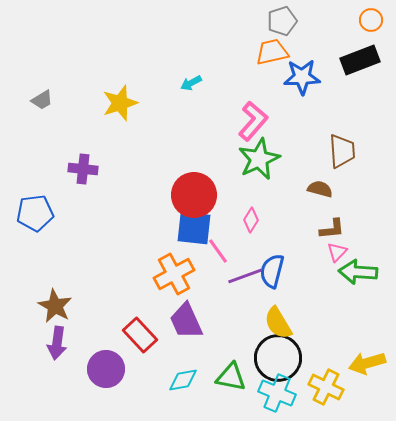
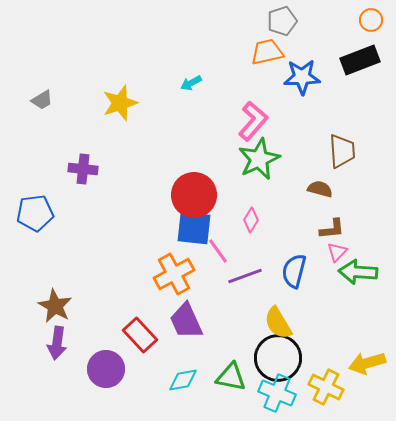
orange trapezoid: moved 5 px left
blue semicircle: moved 22 px right
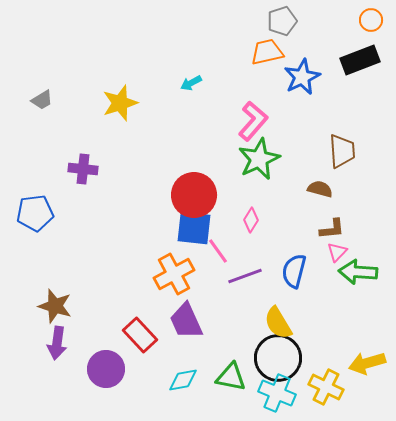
blue star: rotated 24 degrees counterclockwise
brown star: rotated 12 degrees counterclockwise
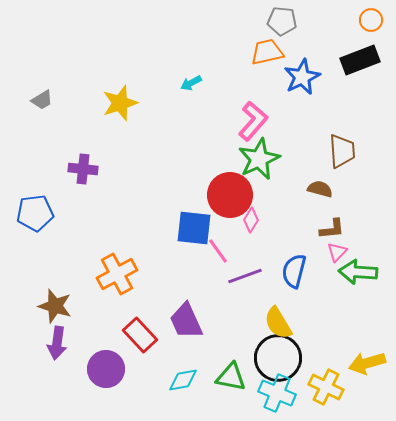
gray pentagon: rotated 24 degrees clockwise
red circle: moved 36 px right
orange cross: moved 57 px left
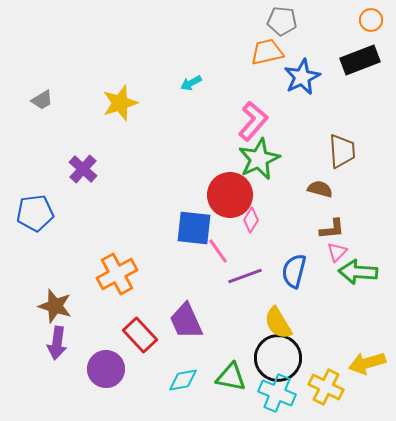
purple cross: rotated 36 degrees clockwise
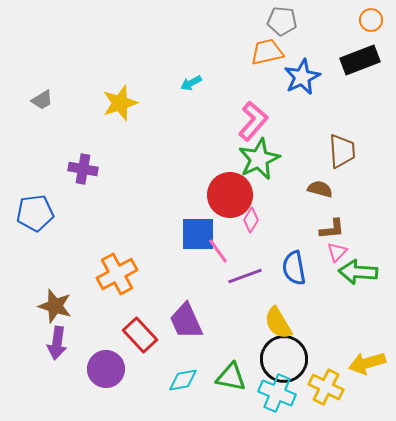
purple cross: rotated 32 degrees counterclockwise
blue square: moved 4 px right, 6 px down; rotated 6 degrees counterclockwise
blue semicircle: moved 3 px up; rotated 24 degrees counterclockwise
black circle: moved 6 px right, 1 px down
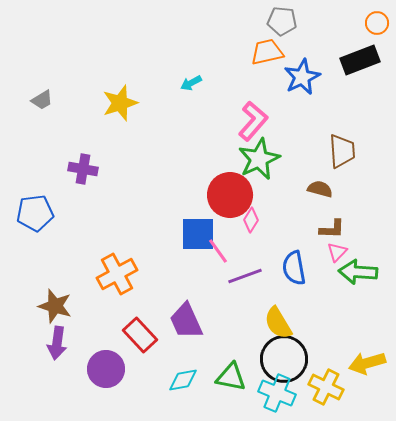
orange circle: moved 6 px right, 3 px down
brown L-shape: rotated 8 degrees clockwise
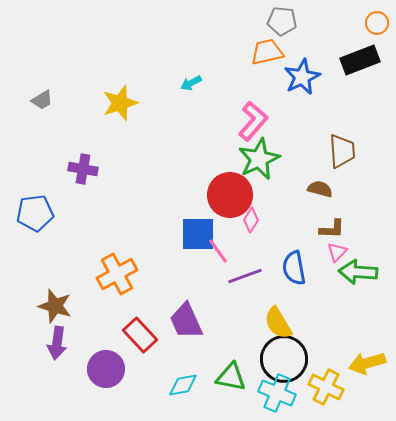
cyan diamond: moved 5 px down
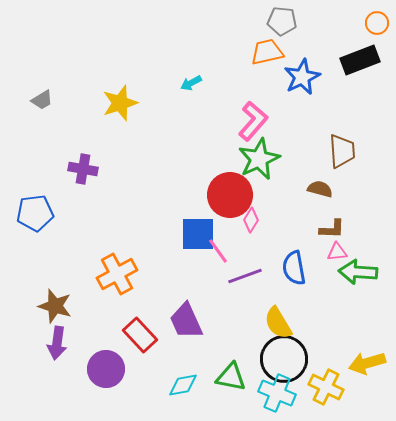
pink triangle: rotated 40 degrees clockwise
